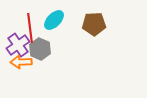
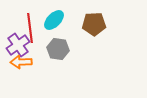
gray hexagon: moved 18 px right; rotated 15 degrees counterclockwise
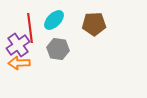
orange arrow: moved 2 px left, 1 px down
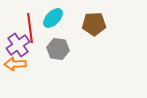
cyan ellipse: moved 1 px left, 2 px up
orange arrow: moved 4 px left, 1 px down
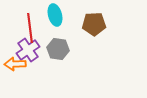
cyan ellipse: moved 2 px right, 3 px up; rotated 60 degrees counterclockwise
purple cross: moved 10 px right, 5 px down
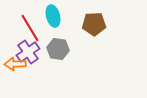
cyan ellipse: moved 2 px left, 1 px down
red line: rotated 24 degrees counterclockwise
purple cross: moved 2 px down
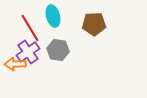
gray hexagon: moved 1 px down
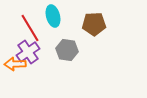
gray hexagon: moved 9 px right
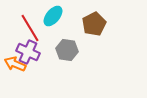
cyan ellipse: rotated 55 degrees clockwise
brown pentagon: rotated 25 degrees counterclockwise
purple cross: rotated 30 degrees counterclockwise
orange arrow: rotated 25 degrees clockwise
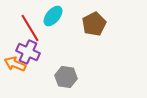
gray hexagon: moved 1 px left, 27 px down
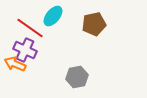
brown pentagon: rotated 15 degrees clockwise
red line: rotated 24 degrees counterclockwise
purple cross: moved 3 px left, 2 px up
gray hexagon: moved 11 px right; rotated 20 degrees counterclockwise
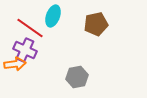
cyan ellipse: rotated 20 degrees counterclockwise
brown pentagon: moved 2 px right
orange arrow: rotated 150 degrees clockwise
